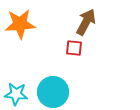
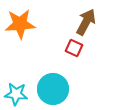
red square: rotated 18 degrees clockwise
cyan circle: moved 3 px up
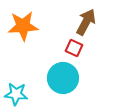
orange star: moved 3 px right, 2 px down
cyan circle: moved 10 px right, 11 px up
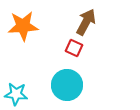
cyan circle: moved 4 px right, 7 px down
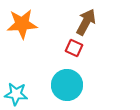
orange star: moved 1 px left, 2 px up
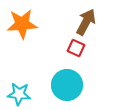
red square: moved 2 px right
cyan star: moved 3 px right
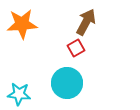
red square: rotated 36 degrees clockwise
cyan circle: moved 2 px up
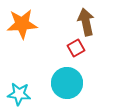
brown arrow: rotated 40 degrees counterclockwise
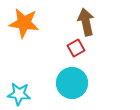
orange star: moved 2 px right, 1 px up; rotated 12 degrees clockwise
cyan circle: moved 5 px right
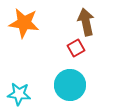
cyan circle: moved 2 px left, 2 px down
